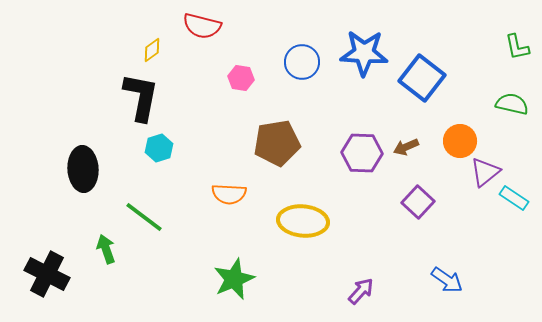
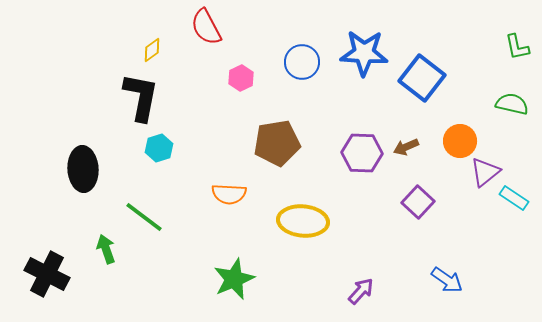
red semicircle: moved 4 px right, 1 px down; rotated 48 degrees clockwise
pink hexagon: rotated 25 degrees clockwise
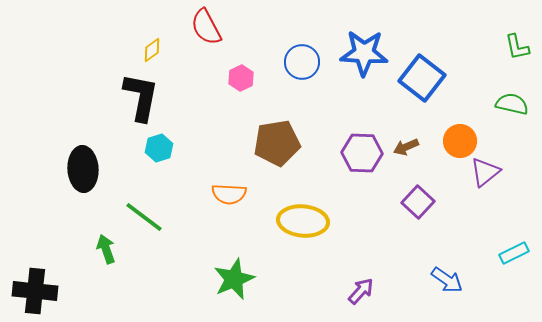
cyan rectangle: moved 55 px down; rotated 60 degrees counterclockwise
black cross: moved 12 px left, 17 px down; rotated 21 degrees counterclockwise
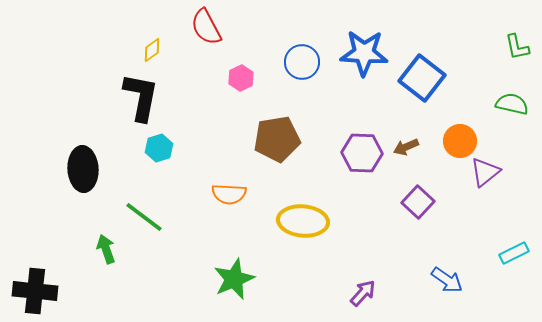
brown pentagon: moved 4 px up
purple arrow: moved 2 px right, 2 px down
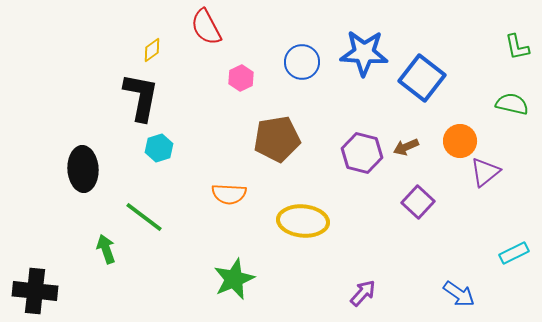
purple hexagon: rotated 12 degrees clockwise
blue arrow: moved 12 px right, 14 px down
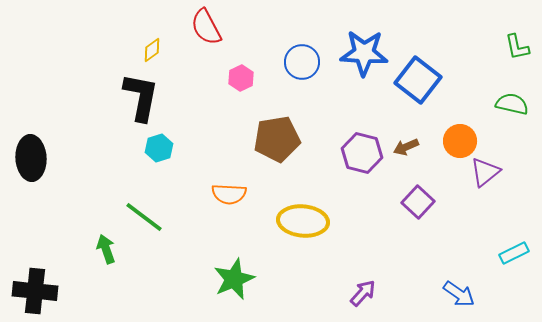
blue square: moved 4 px left, 2 px down
black ellipse: moved 52 px left, 11 px up
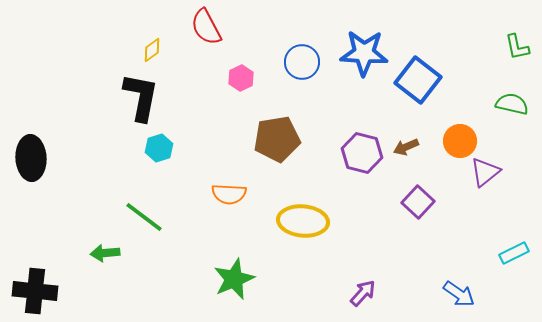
green arrow: moved 1 px left, 4 px down; rotated 76 degrees counterclockwise
